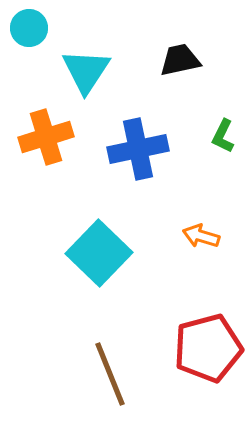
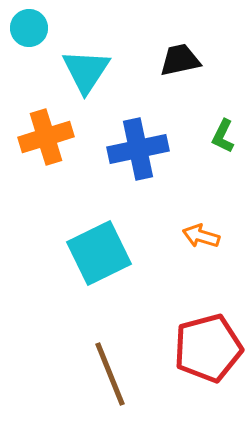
cyan square: rotated 20 degrees clockwise
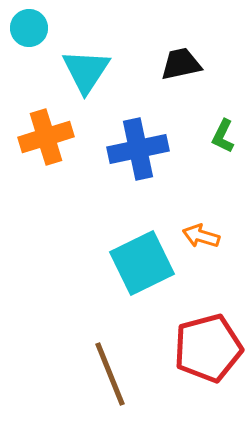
black trapezoid: moved 1 px right, 4 px down
cyan square: moved 43 px right, 10 px down
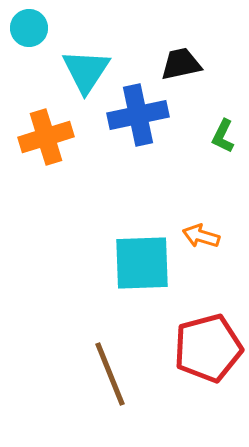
blue cross: moved 34 px up
cyan square: rotated 24 degrees clockwise
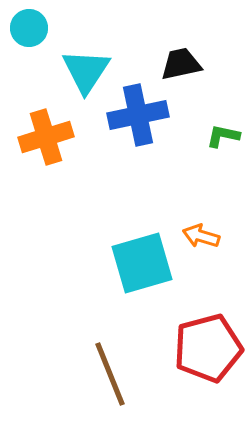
green L-shape: rotated 76 degrees clockwise
cyan square: rotated 14 degrees counterclockwise
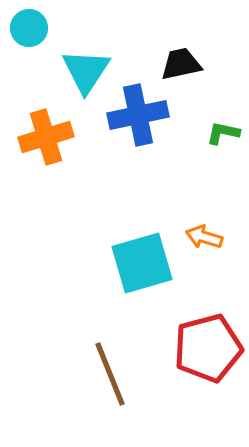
green L-shape: moved 3 px up
orange arrow: moved 3 px right, 1 px down
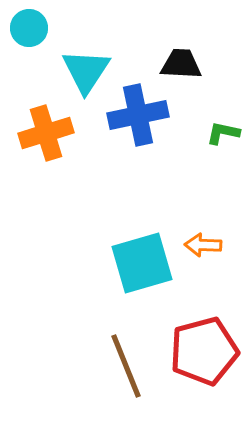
black trapezoid: rotated 15 degrees clockwise
orange cross: moved 4 px up
orange arrow: moved 1 px left, 8 px down; rotated 15 degrees counterclockwise
red pentagon: moved 4 px left, 3 px down
brown line: moved 16 px right, 8 px up
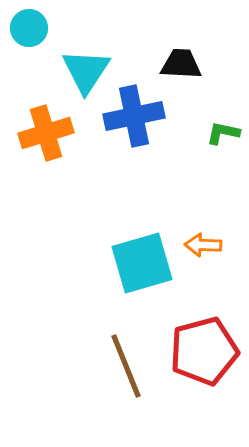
blue cross: moved 4 px left, 1 px down
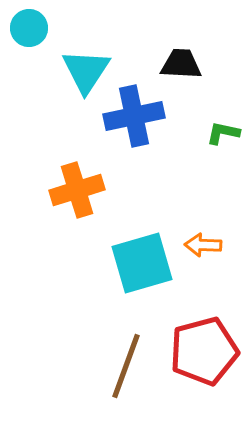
orange cross: moved 31 px right, 57 px down
brown line: rotated 42 degrees clockwise
